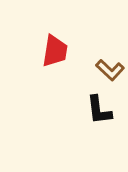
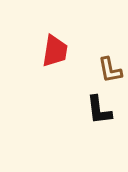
brown L-shape: rotated 36 degrees clockwise
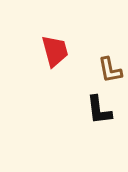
red trapezoid: rotated 24 degrees counterclockwise
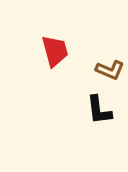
brown L-shape: rotated 56 degrees counterclockwise
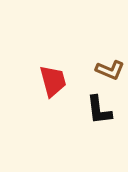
red trapezoid: moved 2 px left, 30 px down
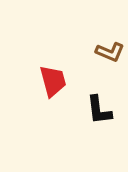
brown L-shape: moved 18 px up
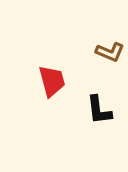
red trapezoid: moved 1 px left
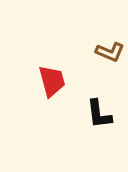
black L-shape: moved 4 px down
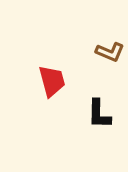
black L-shape: rotated 8 degrees clockwise
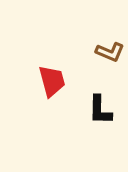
black L-shape: moved 1 px right, 4 px up
